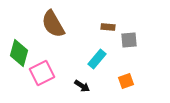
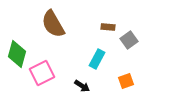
gray square: rotated 30 degrees counterclockwise
green diamond: moved 2 px left, 1 px down
cyan rectangle: rotated 12 degrees counterclockwise
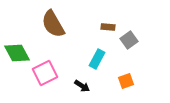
green diamond: moved 1 px up; rotated 44 degrees counterclockwise
pink square: moved 3 px right
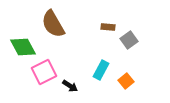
green diamond: moved 6 px right, 6 px up
cyan rectangle: moved 4 px right, 11 px down
pink square: moved 1 px left, 1 px up
orange square: rotated 21 degrees counterclockwise
black arrow: moved 12 px left
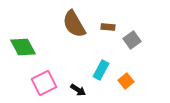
brown semicircle: moved 21 px right
gray square: moved 3 px right
pink square: moved 11 px down
black arrow: moved 8 px right, 4 px down
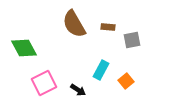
gray square: rotated 24 degrees clockwise
green diamond: moved 1 px right, 1 px down
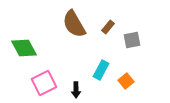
brown rectangle: rotated 56 degrees counterclockwise
black arrow: moved 2 px left; rotated 56 degrees clockwise
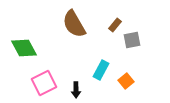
brown rectangle: moved 7 px right, 2 px up
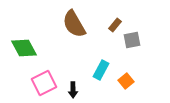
black arrow: moved 3 px left
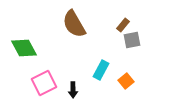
brown rectangle: moved 8 px right
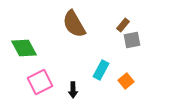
pink square: moved 4 px left, 1 px up
